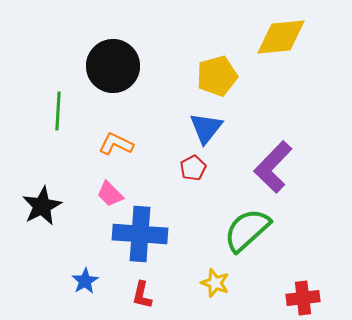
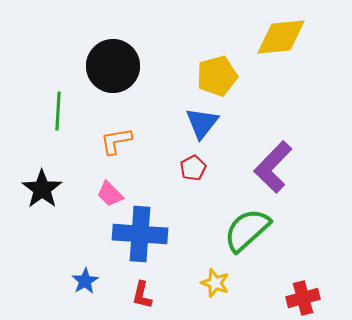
blue triangle: moved 4 px left, 5 px up
orange L-shape: moved 3 px up; rotated 36 degrees counterclockwise
black star: moved 17 px up; rotated 9 degrees counterclockwise
red cross: rotated 8 degrees counterclockwise
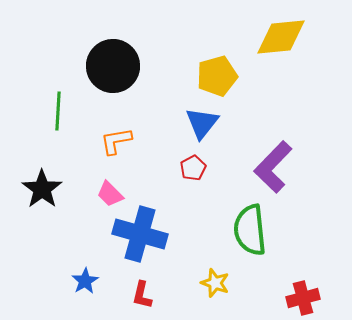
green semicircle: moved 3 px right; rotated 54 degrees counterclockwise
blue cross: rotated 12 degrees clockwise
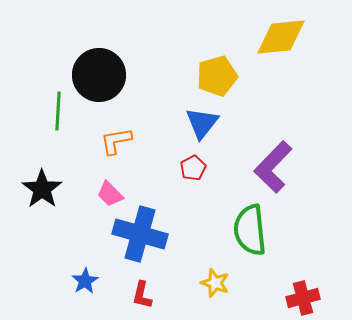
black circle: moved 14 px left, 9 px down
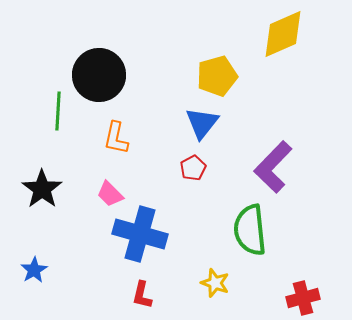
yellow diamond: moved 2 px right, 3 px up; rotated 18 degrees counterclockwise
orange L-shape: moved 3 px up; rotated 68 degrees counterclockwise
blue star: moved 51 px left, 11 px up
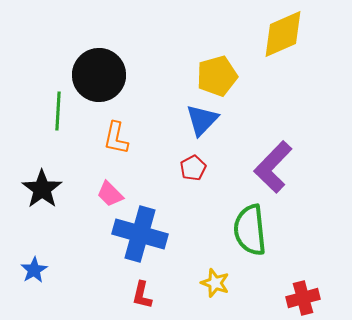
blue triangle: moved 3 px up; rotated 6 degrees clockwise
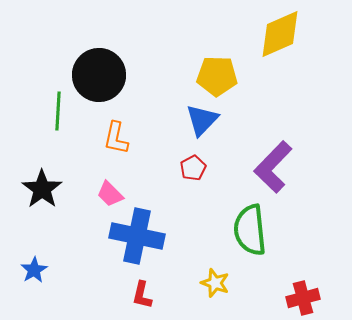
yellow diamond: moved 3 px left
yellow pentagon: rotated 18 degrees clockwise
blue cross: moved 3 px left, 2 px down; rotated 4 degrees counterclockwise
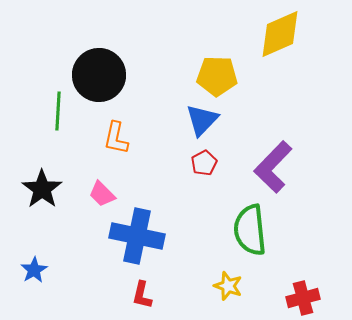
red pentagon: moved 11 px right, 5 px up
pink trapezoid: moved 8 px left
yellow star: moved 13 px right, 3 px down
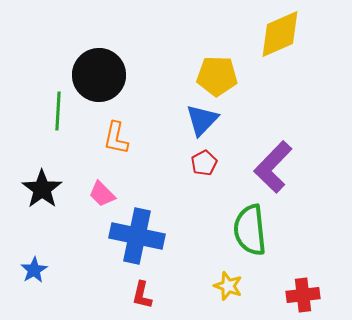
red cross: moved 3 px up; rotated 8 degrees clockwise
